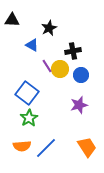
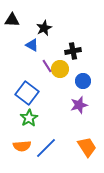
black star: moved 5 px left
blue circle: moved 2 px right, 6 px down
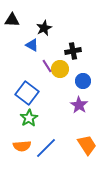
purple star: rotated 24 degrees counterclockwise
orange trapezoid: moved 2 px up
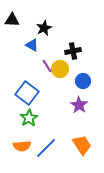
orange trapezoid: moved 5 px left
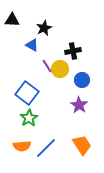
blue circle: moved 1 px left, 1 px up
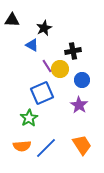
blue square: moved 15 px right; rotated 30 degrees clockwise
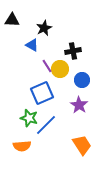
green star: rotated 24 degrees counterclockwise
blue line: moved 23 px up
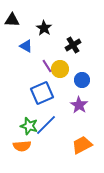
black star: rotated 14 degrees counterclockwise
blue triangle: moved 6 px left, 1 px down
black cross: moved 6 px up; rotated 21 degrees counterclockwise
green star: moved 8 px down
orange trapezoid: rotated 85 degrees counterclockwise
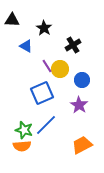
green star: moved 5 px left, 4 px down
